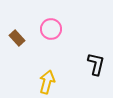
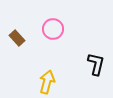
pink circle: moved 2 px right
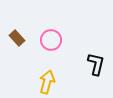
pink circle: moved 2 px left, 11 px down
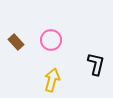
brown rectangle: moved 1 px left, 4 px down
yellow arrow: moved 5 px right, 2 px up
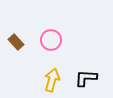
black L-shape: moved 10 px left, 14 px down; rotated 100 degrees counterclockwise
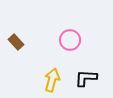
pink circle: moved 19 px right
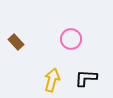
pink circle: moved 1 px right, 1 px up
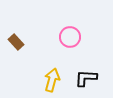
pink circle: moved 1 px left, 2 px up
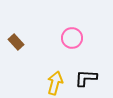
pink circle: moved 2 px right, 1 px down
yellow arrow: moved 3 px right, 3 px down
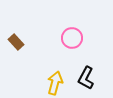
black L-shape: rotated 65 degrees counterclockwise
